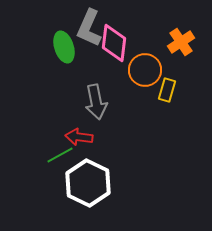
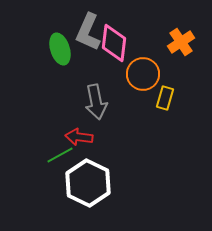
gray L-shape: moved 1 px left, 4 px down
green ellipse: moved 4 px left, 2 px down
orange circle: moved 2 px left, 4 px down
yellow rectangle: moved 2 px left, 8 px down
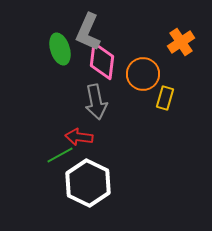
pink diamond: moved 12 px left, 18 px down
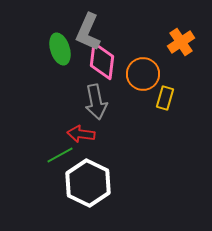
red arrow: moved 2 px right, 3 px up
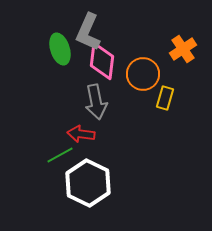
orange cross: moved 2 px right, 7 px down
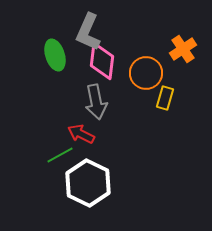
green ellipse: moved 5 px left, 6 px down
orange circle: moved 3 px right, 1 px up
red arrow: rotated 20 degrees clockwise
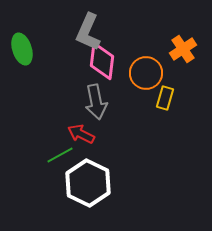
green ellipse: moved 33 px left, 6 px up
